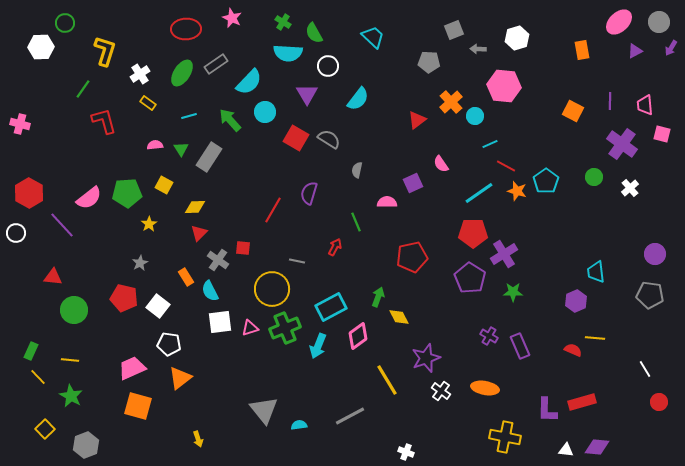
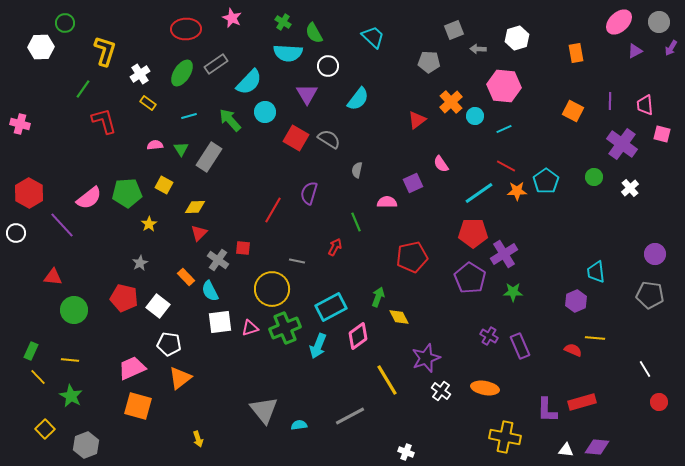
orange rectangle at (582, 50): moved 6 px left, 3 px down
cyan line at (490, 144): moved 14 px right, 15 px up
orange star at (517, 191): rotated 18 degrees counterclockwise
orange rectangle at (186, 277): rotated 12 degrees counterclockwise
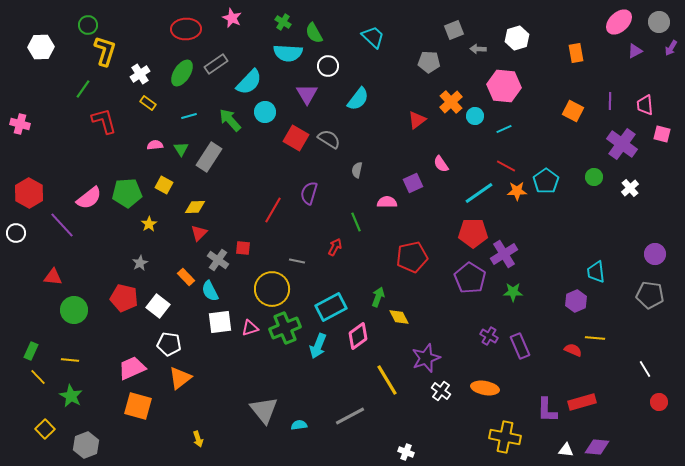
green circle at (65, 23): moved 23 px right, 2 px down
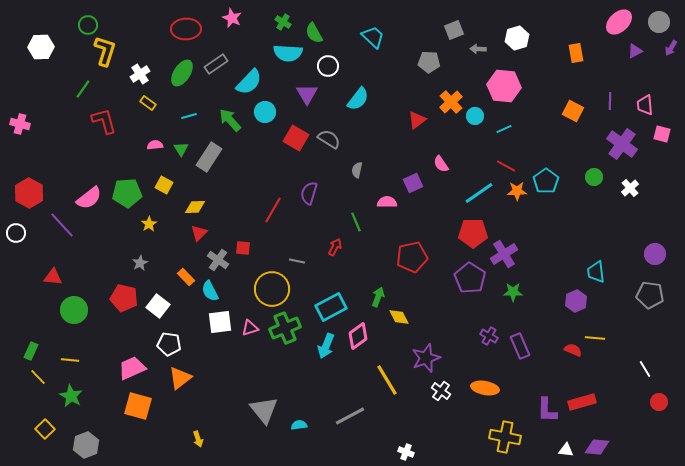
cyan arrow at (318, 346): moved 8 px right
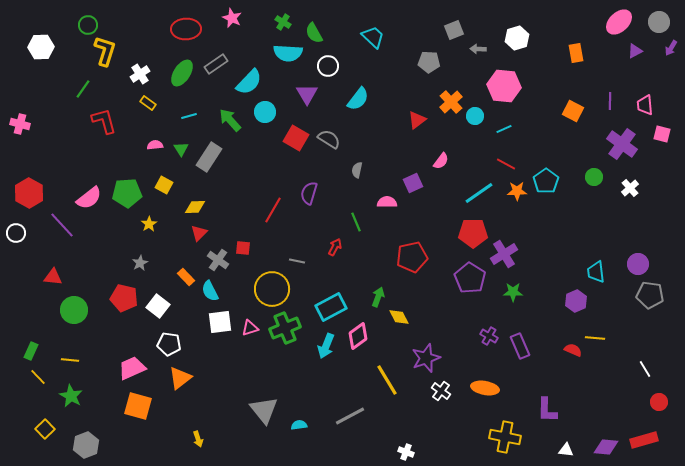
pink semicircle at (441, 164): moved 3 px up; rotated 108 degrees counterclockwise
red line at (506, 166): moved 2 px up
purple circle at (655, 254): moved 17 px left, 10 px down
red rectangle at (582, 402): moved 62 px right, 38 px down
purple diamond at (597, 447): moved 9 px right
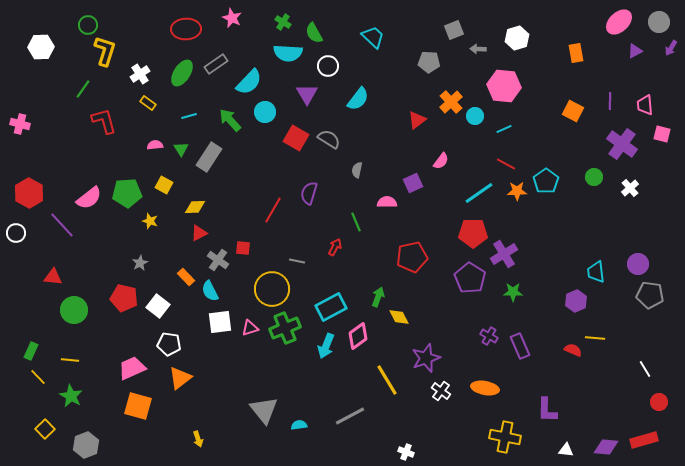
yellow star at (149, 224): moved 1 px right, 3 px up; rotated 21 degrees counterclockwise
red triangle at (199, 233): rotated 18 degrees clockwise
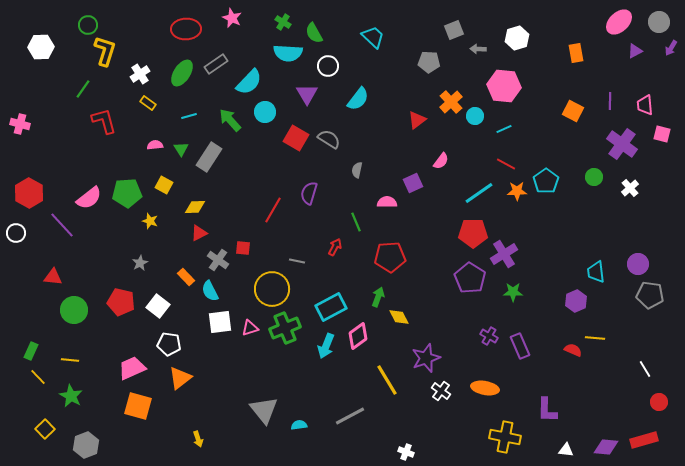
red pentagon at (412, 257): moved 22 px left; rotated 8 degrees clockwise
red pentagon at (124, 298): moved 3 px left, 4 px down
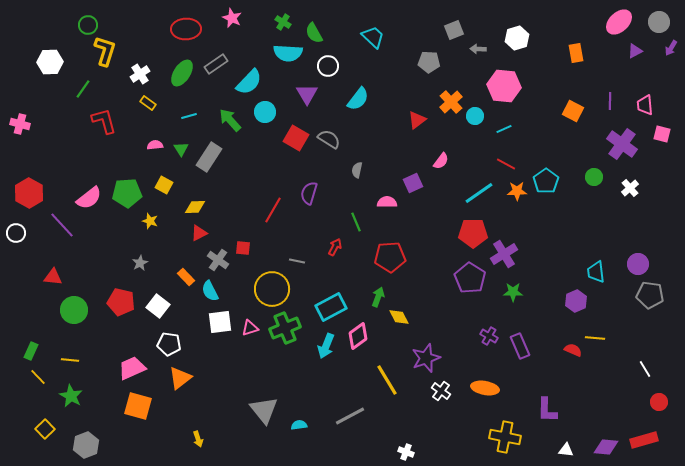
white hexagon at (41, 47): moved 9 px right, 15 px down
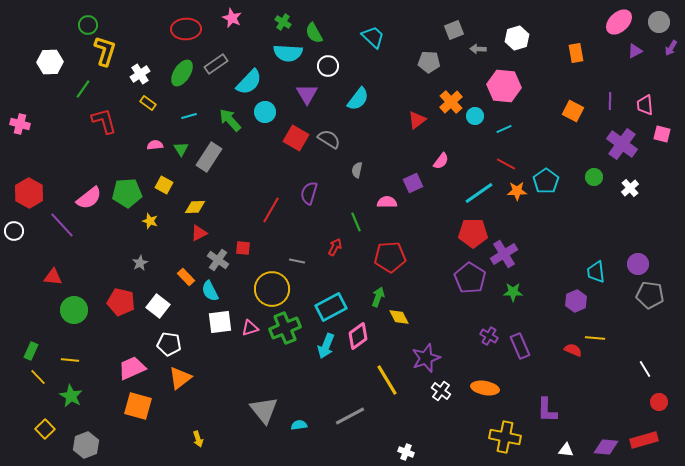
red line at (273, 210): moved 2 px left
white circle at (16, 233): moved 2 px left, 2 px up
